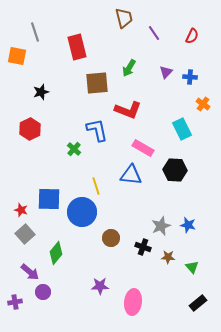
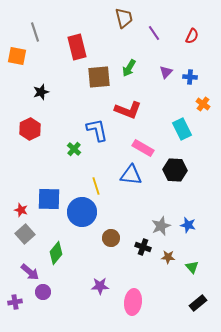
brown square: moved 2 px right, 6 px up
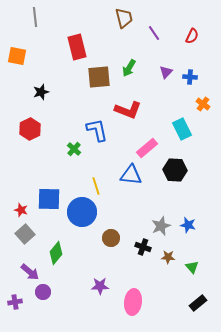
gray line: moved 15 px up; rotated 12 degrees clockwise
pink rectangle: moved 4 px right; rotated 70 degrees counterclockwise
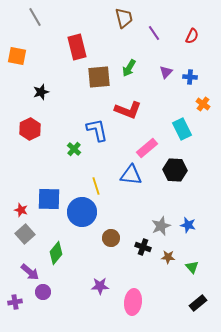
gray line: rotated 24 degrees counterclockwise
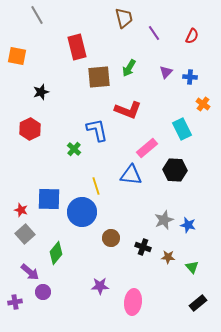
gray line: moved 2 px right, 2 px up
gray star: moved 3 px right, 6 px up
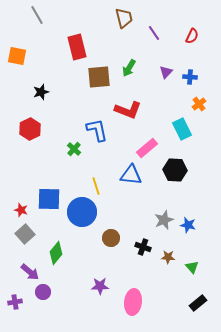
orange cross: moved 4 px left; rotated 16 degrees clockwise
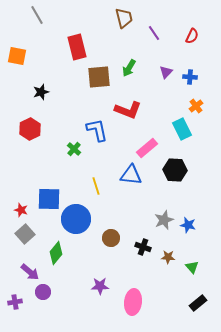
orange cross: moved 3 px left, 2 px down
blue circle: moved 6 px left, 7 px down
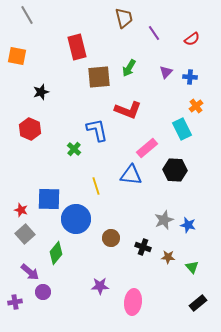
gray line: moved 10 px left
red semicircle: moved 3 px down; rotated 28 degrees clockwise
red hexagon: rotated 10 degrees counterclockwise
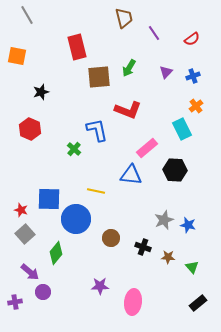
blue cross: moved 3 px right, 1 px up; rotated 24 degrees counterclockwise
yellow line: moved 5 px down; rotated 60 degrees counterclockwise
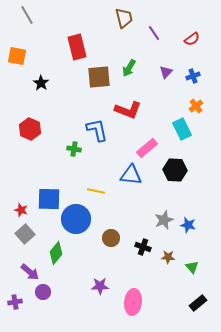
black star: moved 9 px up; rotated 21 degrees counterclockwise
green cross: rotated 32 degrees counterclockwise
